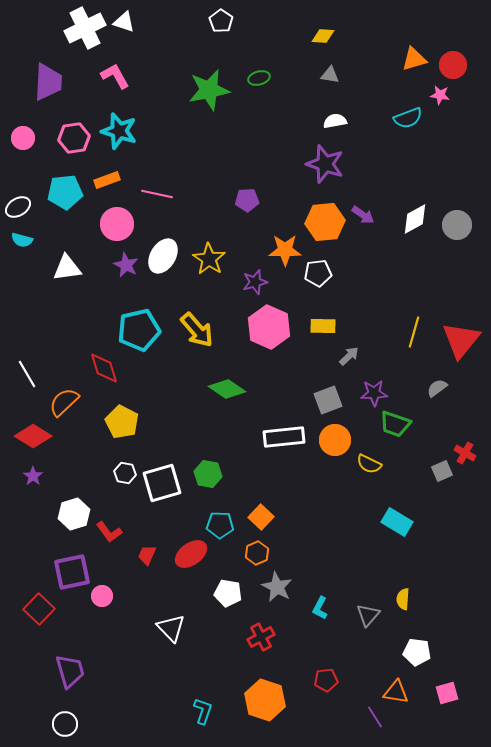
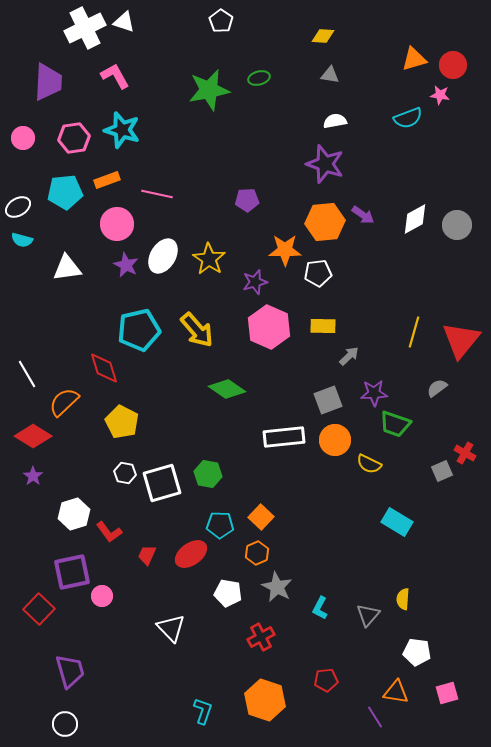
cyan star at (119, 131): moved 3 px right, 1 px up
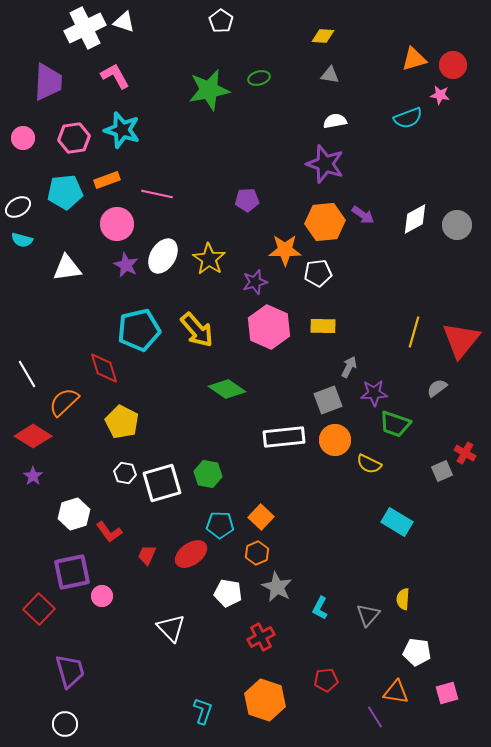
gray arrow at (349, 356): moved 11 px down; rotated 20 degrees counterclockwise
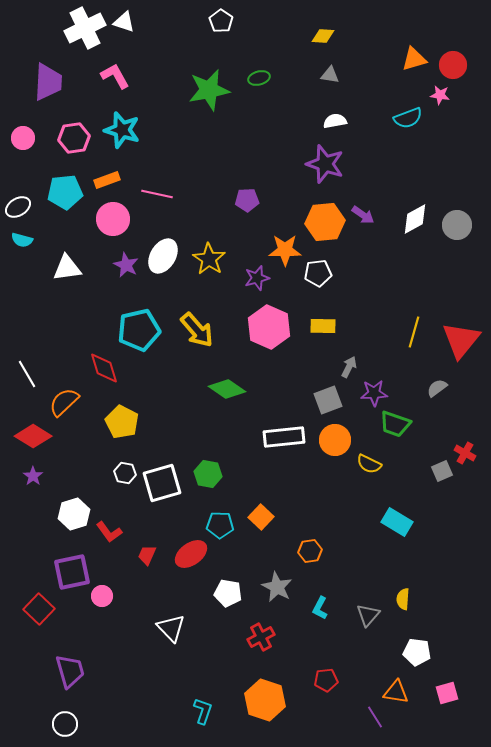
pink circle at (117, 224): moved 4 px left, 5 px up
purple star at (255, 282): moved 2 px right, 4 px up
orange hexagon at (257, 553): moved 53 px right, 2 px up; rotated 15 degrees clockwise
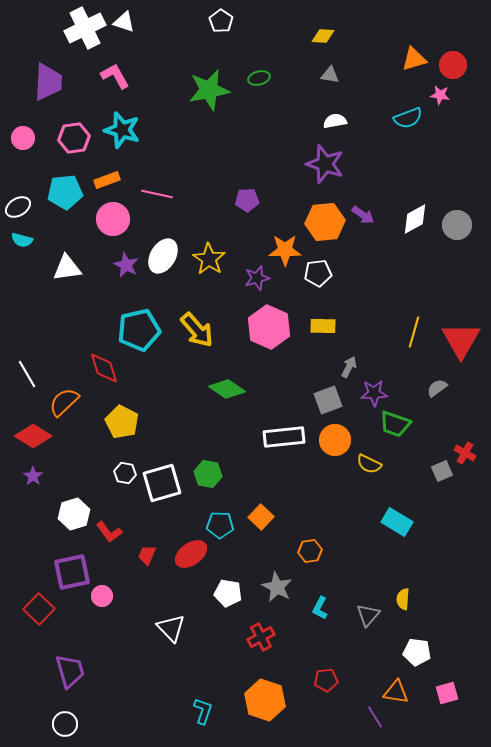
red triangle at (461, 340): rotated 9 degrees counterclockwise
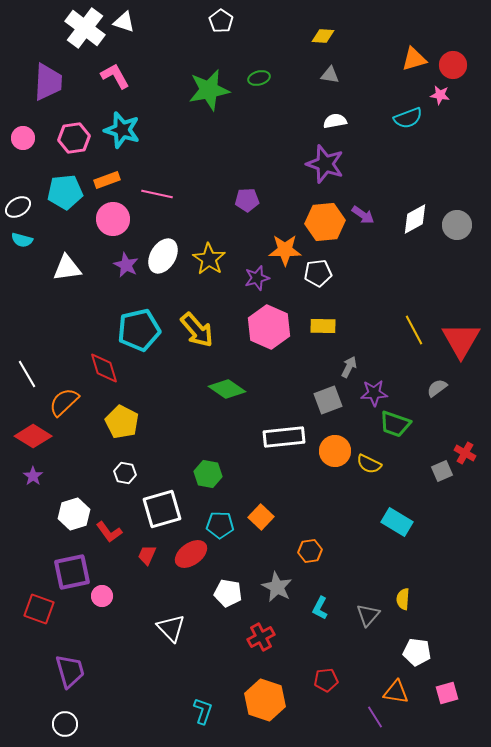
white cross at (85, 28): rotated 27 degrees counterclockwise
yellow line at (414, 332): moved 2 px up; rotated 44 degrees counterclockwise
orange circle at (335, 440): moved 11 px down
white square at (162, 483): moved 26 px down
red square at (39, 609): rotated 24 degrees counterclockwise
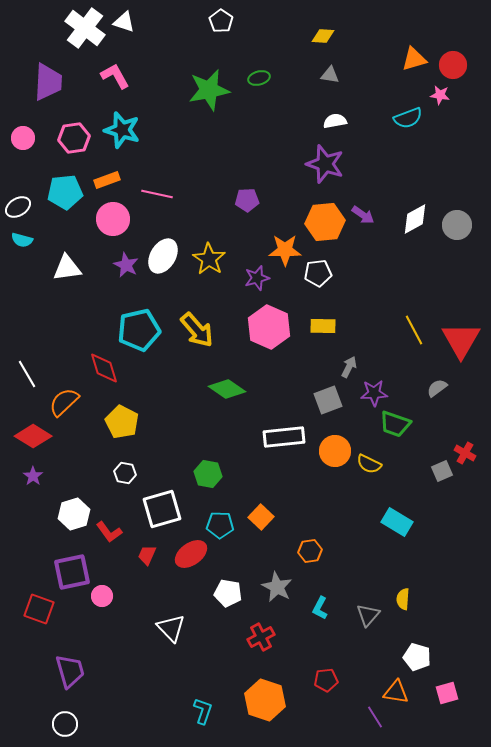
white pentagon at (417, 652): moved 5 px down; rotated 8 degrees clockwise
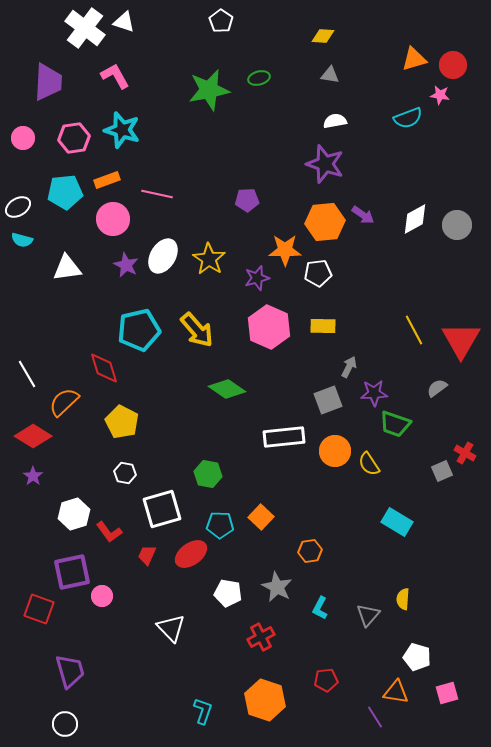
yellow semicircle at (369, 464): rotated 30 degrees clockwise
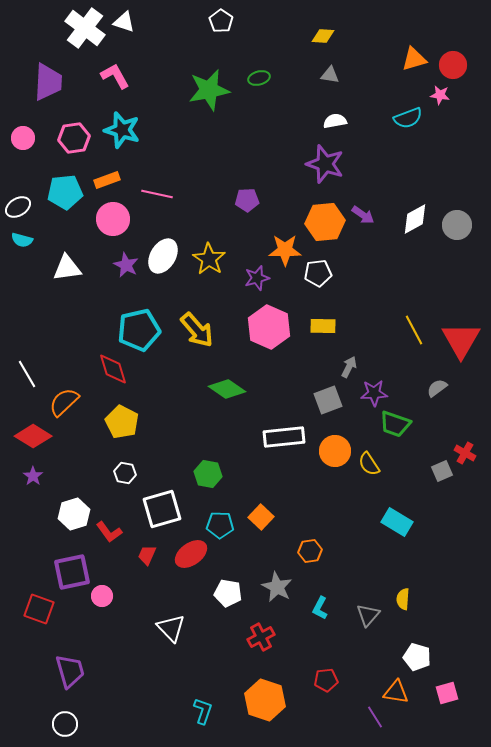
red diamond at (104, 368): moved 9 px right, 1 px down
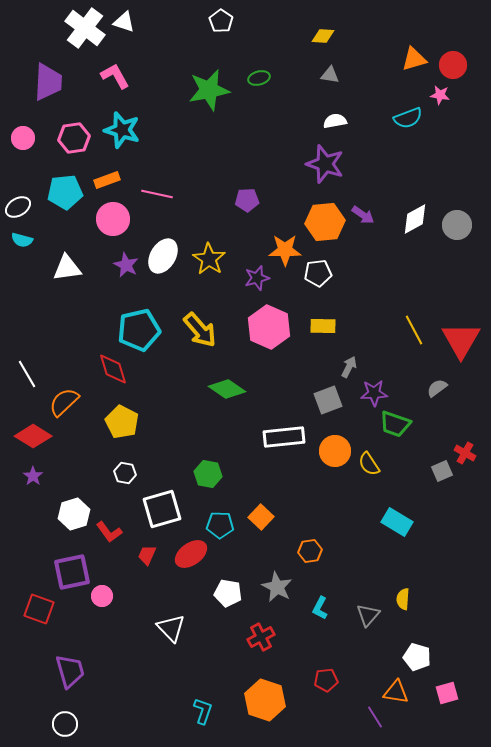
yellow arrow at (197, 330): moved 3 px right
